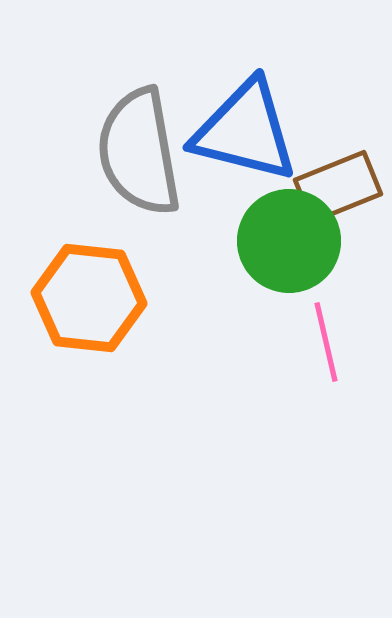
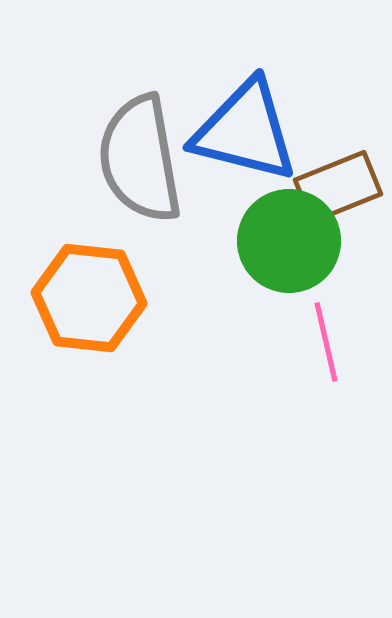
gray semicircle: moved 1 px right, 7 px down
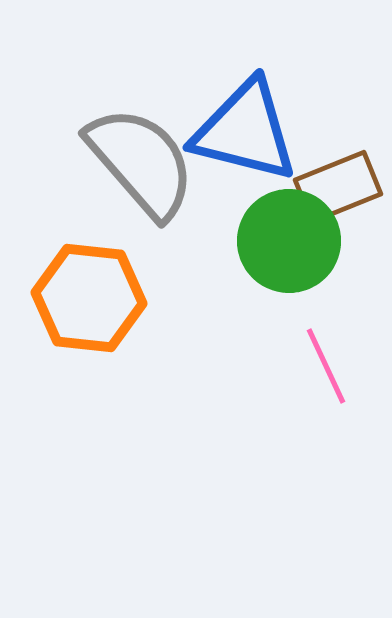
gray semicircle: moved 1 px right, 3 px down; rotated 149 degrees clockwise
pink line: moved 24 px down; rotated 12 degrees counterclockwise
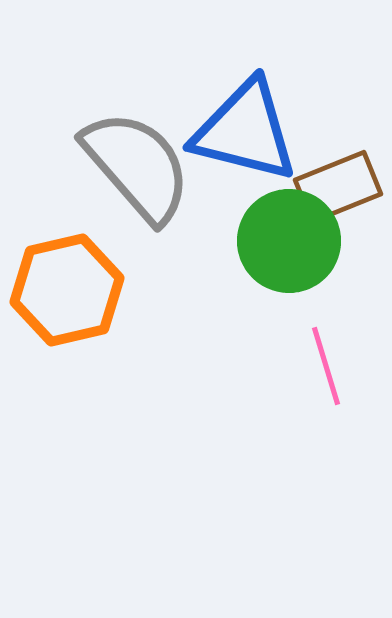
gray semicircle: moved 4 px left, 4 px down
orange hexagon: moved 22 px left, 8 px up; rotated 19 degrees counterclockwise
pink line: rotated 8 degrees clockwise
